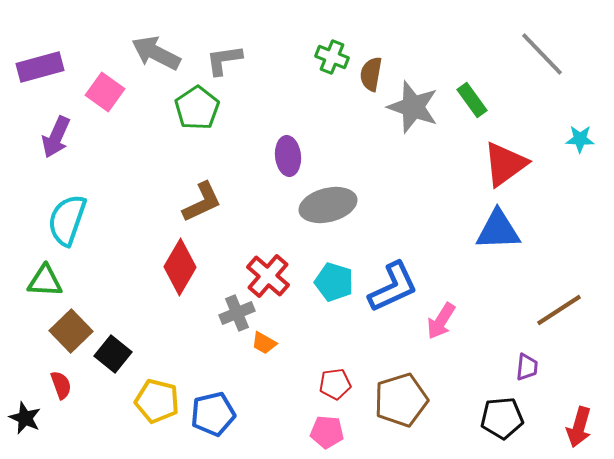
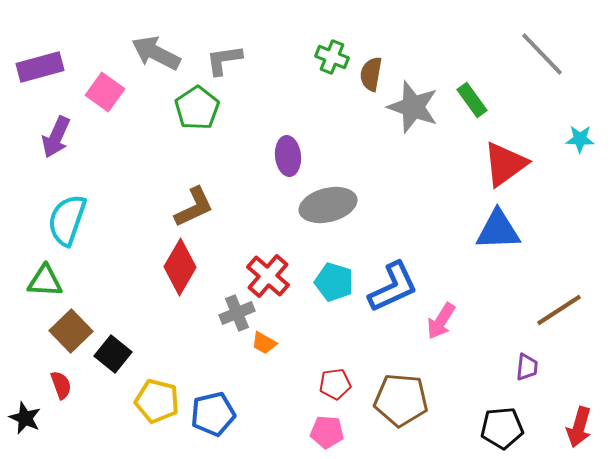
brown L-shape: moved 8 px left, 5 px down
brown pentagon: rotated 22 degrees clockwise
black pentagon: moved 10 px down
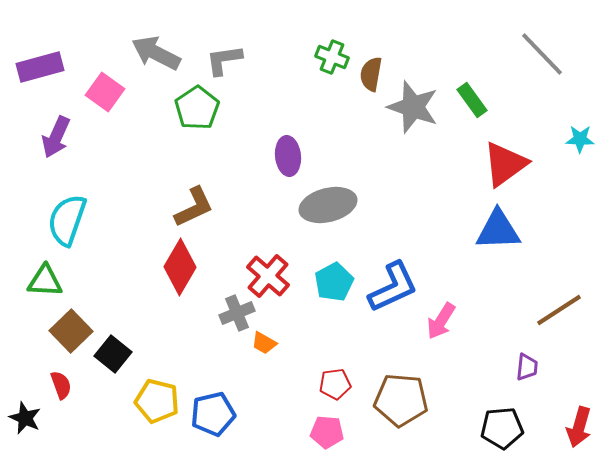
cyan pentagon: rotated 27 degrees clockwise
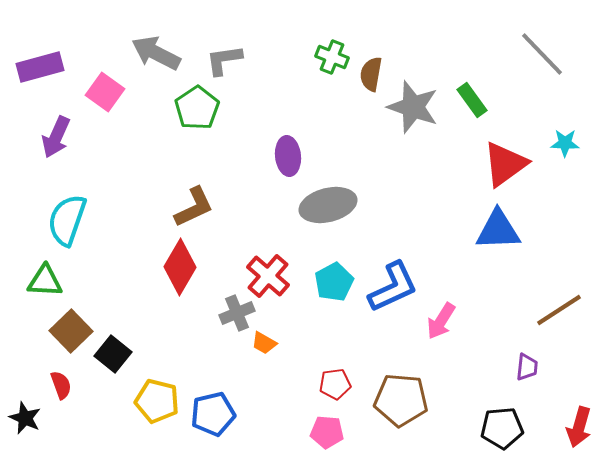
cyan star: moved 15 px left, 4 px down
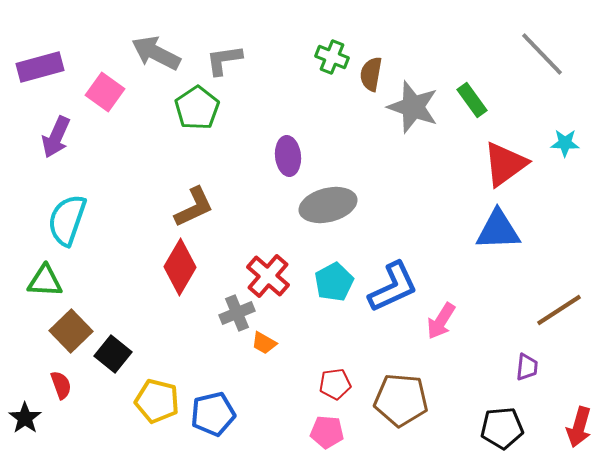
black star: rotated 12 degrees clockwise
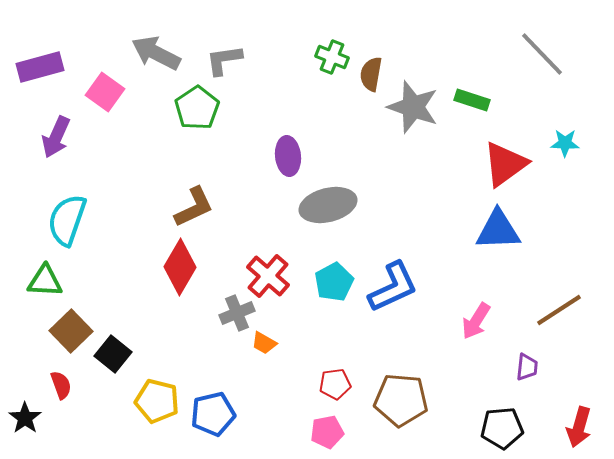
green rectangle: rotated 36 degrees counterclockwise
pink arrow: moved 35 px right
pink pentagon: rotated 16 degrees counterclockwise
